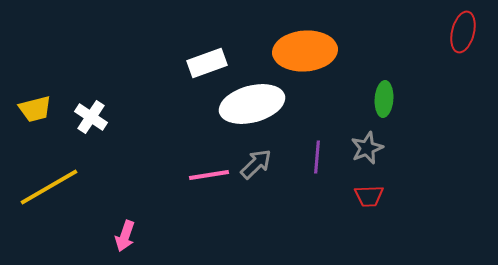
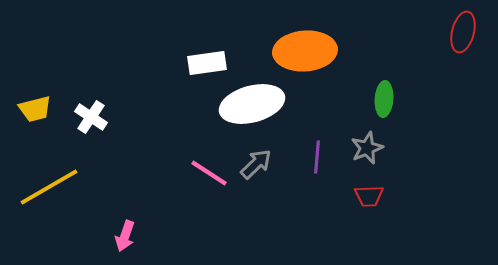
white rectangle: rotated 12 degrees clockwise
pink line: moved 2 px up; rotated 42 degrees clockwise
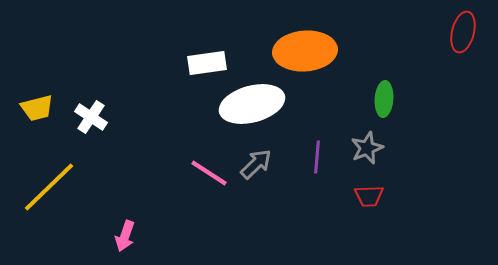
yellow trapezoid: moved 2 px right, 1 px up
yellow line: rotated 14 degrees counterclockwise
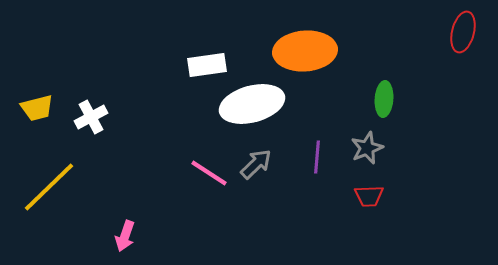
white rectangle: moved 2 px down
white cross: rotated 28 degrees clockwise
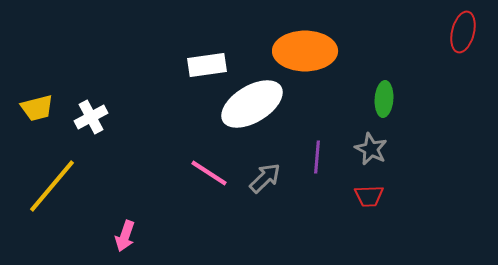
orange ellipse: rotated 4 degrees clockwise
white ellipse: rotated 16 degrees counterclockwise
gray star: moved 4 px right, 1 px down; rotated 24 degrees counterclockwise
gray arrow: moved 9 px right, 14 px down
yellow line: moved 3 px right, 1 px up; rotated 6 degrees counterclockwise
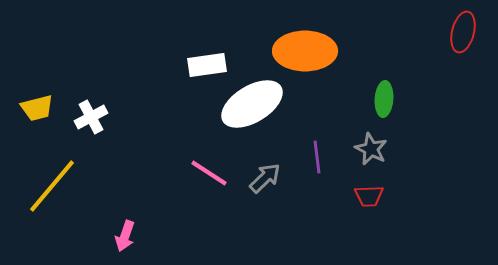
purple line: rotated 12 degrees counterclockwise
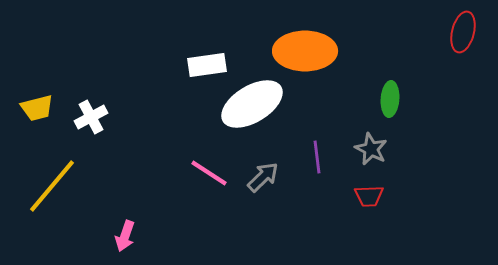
green ellipse: moved 6 px right
gray arrow: moved 2 px left, 1 px up
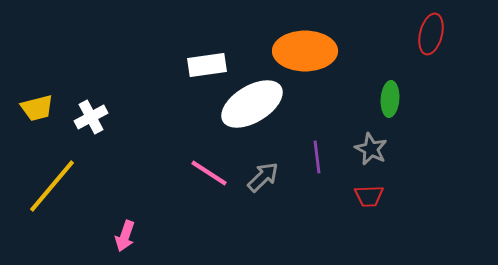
red ellipse: moved 32 px left, 2 px down
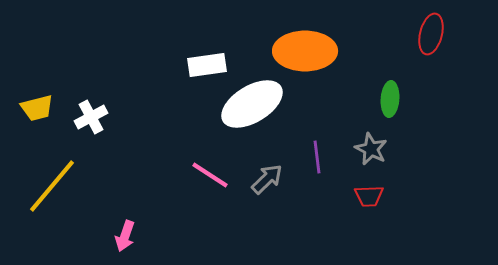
pink line: moved 1 px right, 2 px down
gray arrow: moved 4 px right, 2 px down
